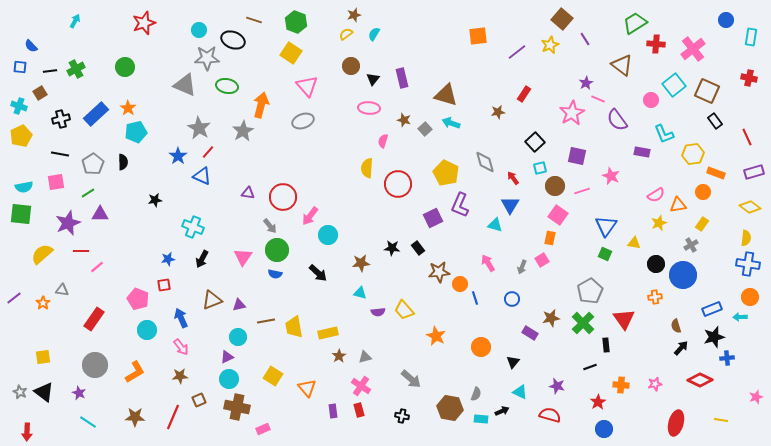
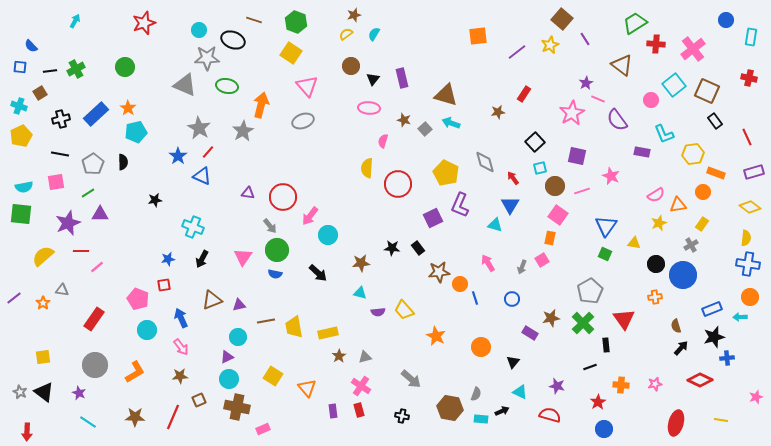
yellow semicircle at (42, 254): moved 1 px right, 2 px down
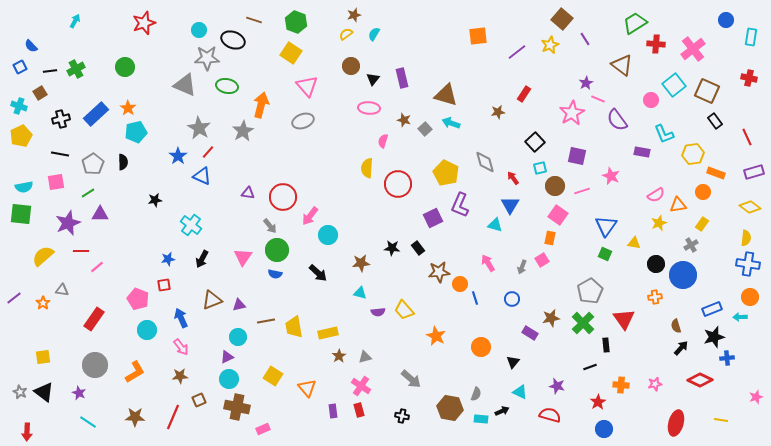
blue square at (20, 67): rotated 32 degrees counterclockwise
cyan cross at (193, 227): moved 2 px left, 2 px up; rotated 15 degrees clockwise
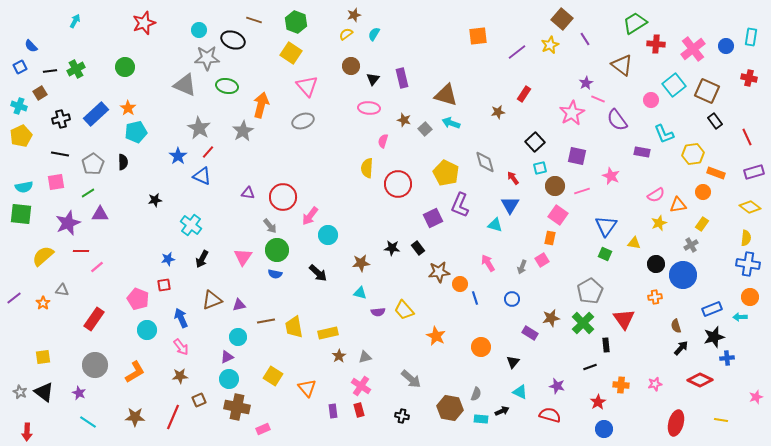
blue circle at (726, 20): moved 26 px down
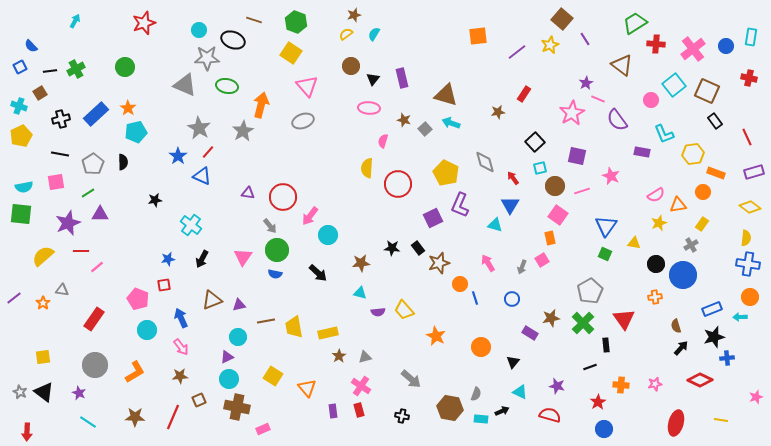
orange rectangle at (550, 238): rotated 24 degrees counterclockwise
brown star at (439, 272): moved 9 px up; rotated 10 degrees counterclockwise
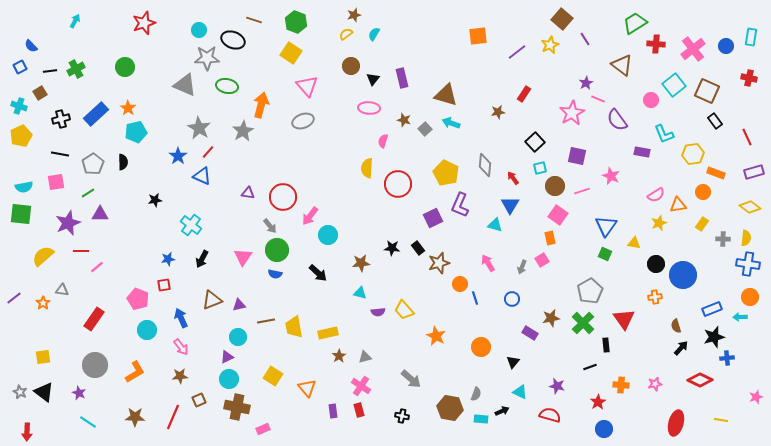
gray diamond at (485, 162): moved 3 px down; rotated 20 degrees clockwise
gray cross at (691, 245): moved 32 px right, 6 px up; rotated 32 degrees clockwise
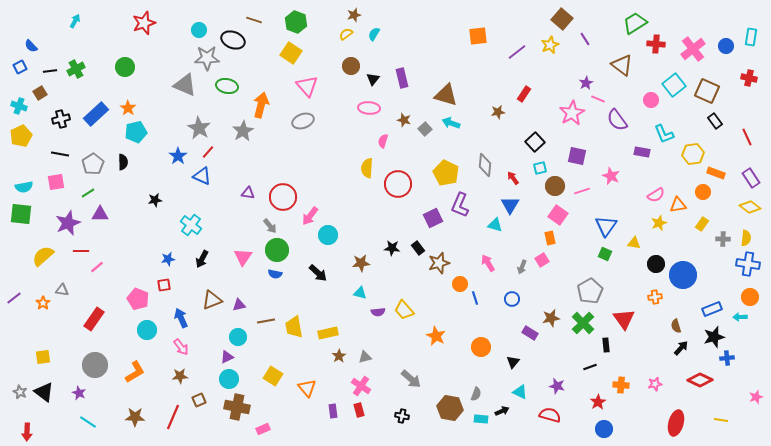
purple rectangle at (754, 172): moved 3 px left, 6 px down; rotated 72 degrees clockwise
